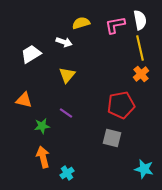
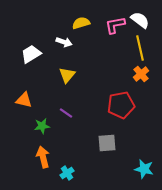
white semicircle: rotated 42 degrees counterclockwise
gray square: moved 5 px left, 5 px down; rotated 18 degrees counterclockwise
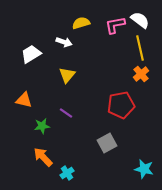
gray square: rotated 24 degrees counterclockwise
orange arrow: rotated 30 degrees counterclockwise
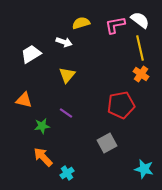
orange cross: rotated 14 degrees counterclockwise
